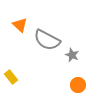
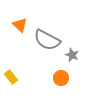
orange circle: moved 17 px left, 7 px up
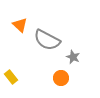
gray star: moved 1 px right, 2 px down
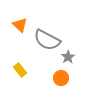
gray star: moved 5 px left; rotated 16 degrees clockwise
yellow rectangle: moved 9 px right, 7 px up
